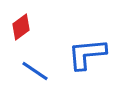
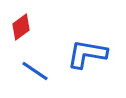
blue L-shape: rotated 15 degrees clockwise
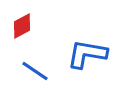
red diamond: moved 1 px right, 1 px up; rotated 8 degrees clockwise
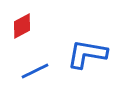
blue line: rotated 60 degrees counterclockwise
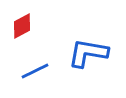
blue L-shape: moved 1 px right, 1 px up
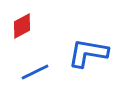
blue line: moved 1 px down
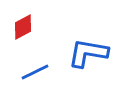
red diamond: moved 1 px right, 1 px down
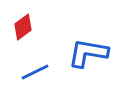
red diamond: rotated 8 degrees counterclockwise
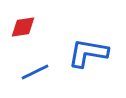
red diamond: rotated 28 degrees clockwise
